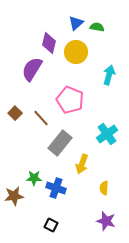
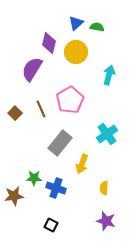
pink pentagon: rotated 20 degrees clockwise
brown line: moved 9 px up; rotated 18 degrees clockwise
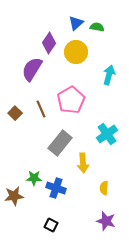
purple diamond: rotated 20 degrees clockwise
pink pentagon: moved 1 px right
yellow arrow: moved 1 px right, 1 px up; rotated 24 degrees counterclockwise
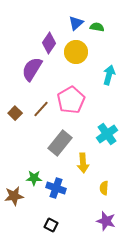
brown line: rotated 66 degrees clockwise
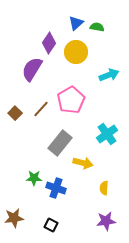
cyan arrow: rotated 54 degrees clockwise
yellow arrow: rotated 72 degrees counterclockwise
brown star: moved 22 px down
purple star: rotated 24 degrees counterclockwise
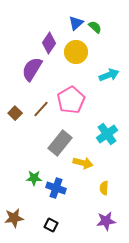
green semicircle: moved 2 px left; rotated 32 degrees clockwise
